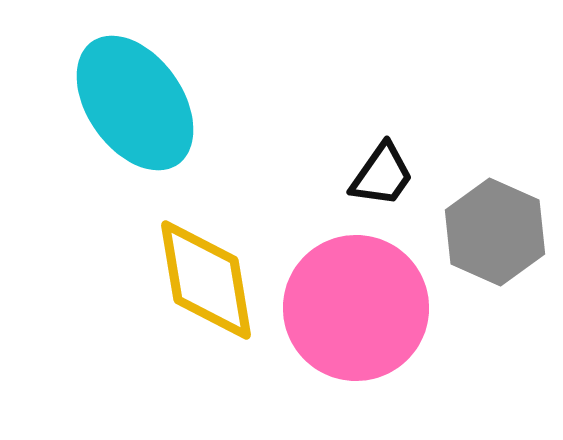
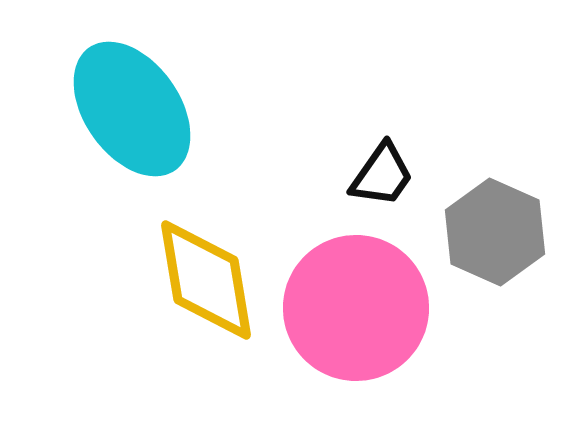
cyan ellipse: moved 3 px left, 6 px down
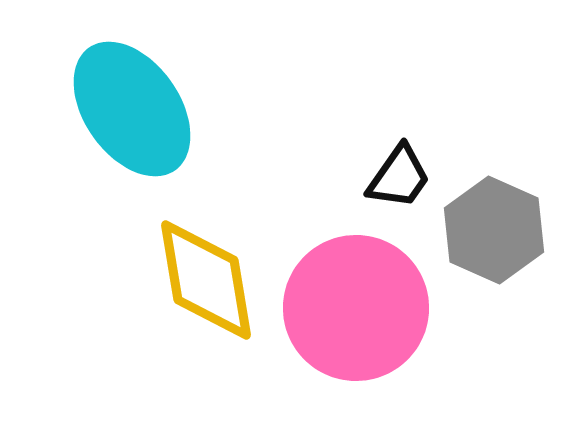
black trapezoid: moved 17 px right, 2 px down
gray hexagon: moved 1 px left, 2 px up
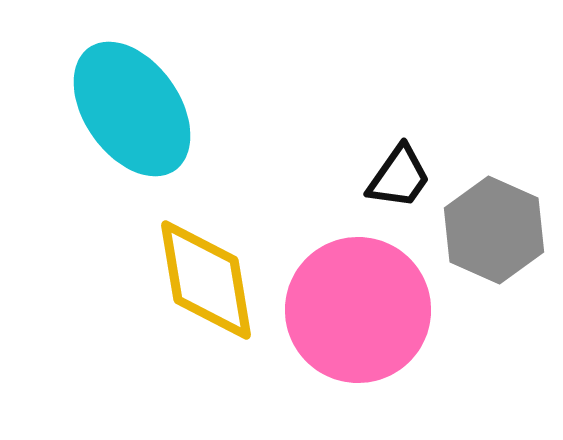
pink circle: moved 2 px right, 2 px down
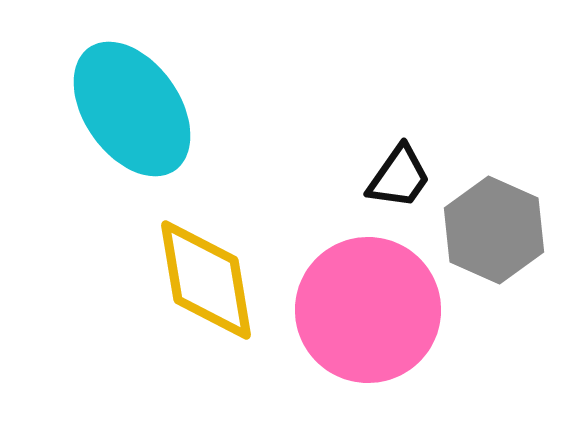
pink circle: moved 10 px right
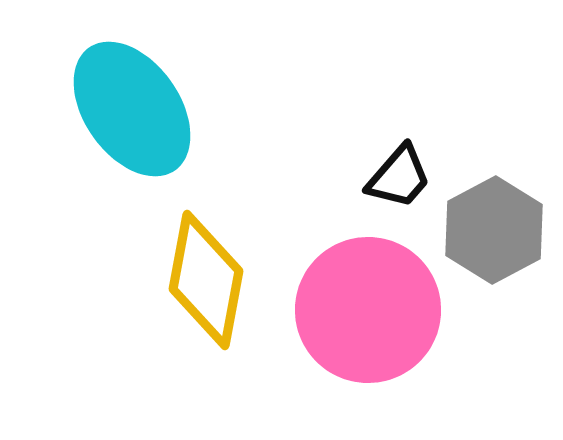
black trapezoid: rotated 6 degrees clockwise
gray hexagon: rotated 8 degrees clockwise
yellow diamond: rotated 20 degrees clockwise
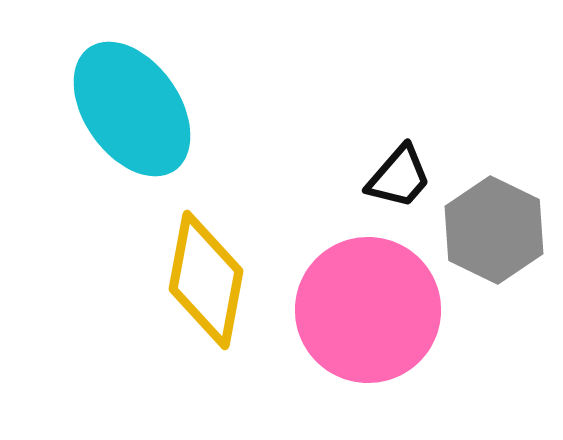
gray hexagon: rotated 6 degrees counterclockwise
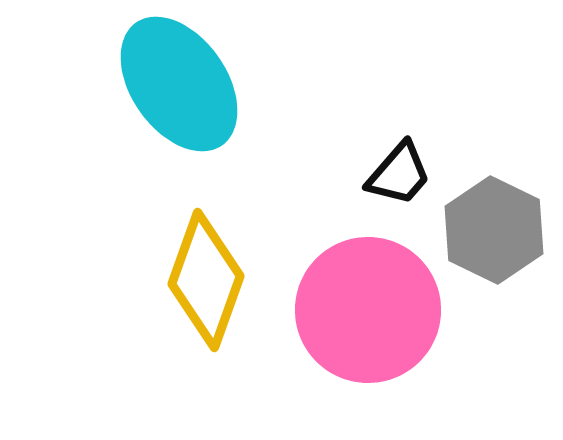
cyan ellipse: moved 47 px right, 25 px up
black trapezoid: moved 3 px up
yellow diamond: rotated 9 degrees clockwise
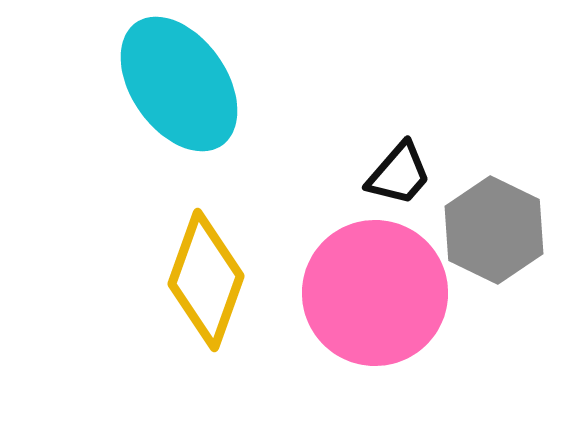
pink circle: moved 7 px right, 17 px up
